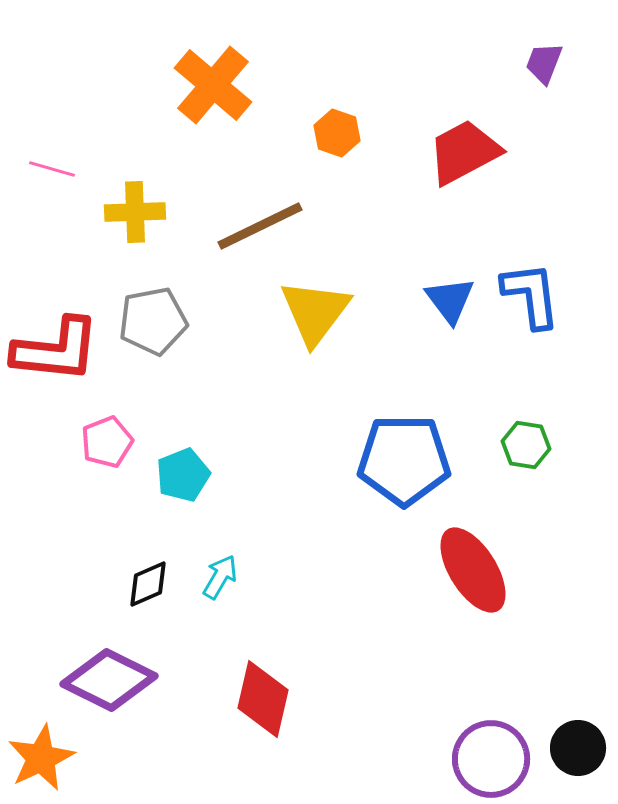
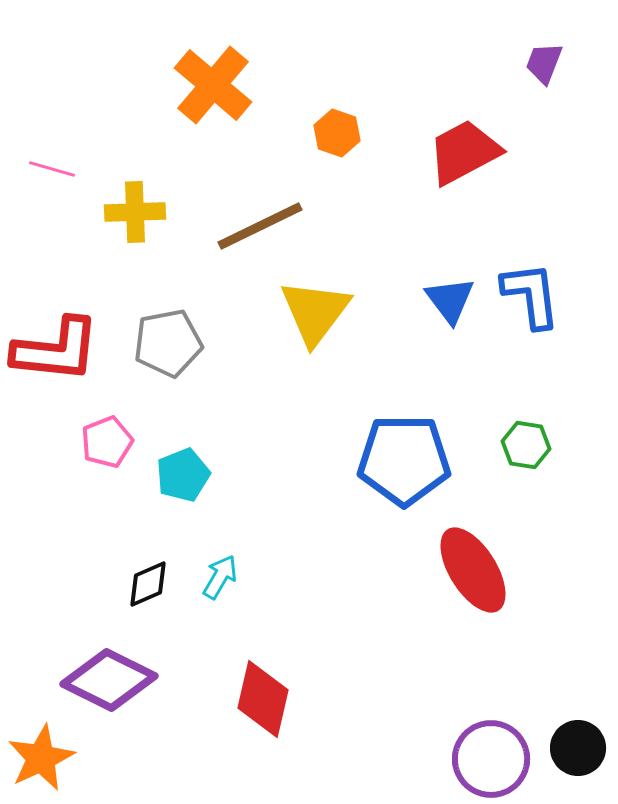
gray pentagon: moved 15 px right, 22 px down
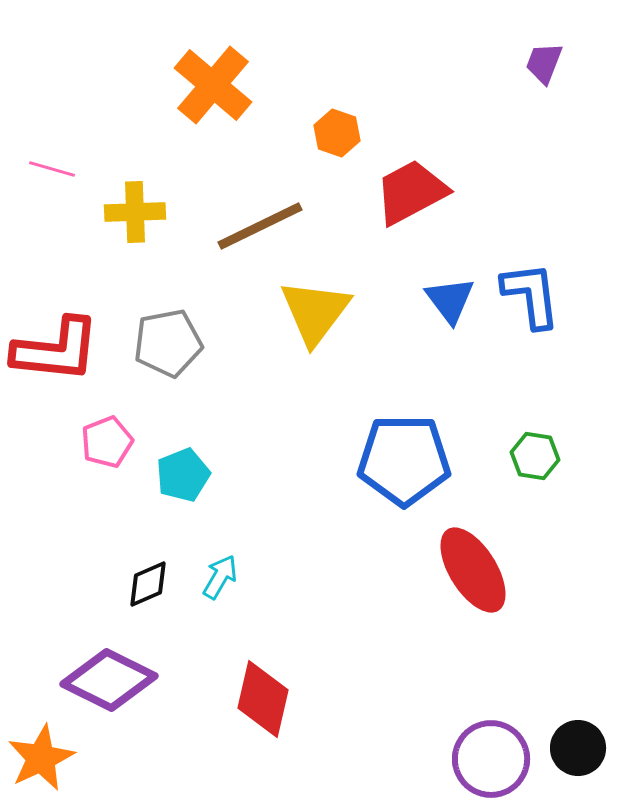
red trapezoid: moved 53 px left, 40 px down
green hexagon: moved 9 px right, 11 px down
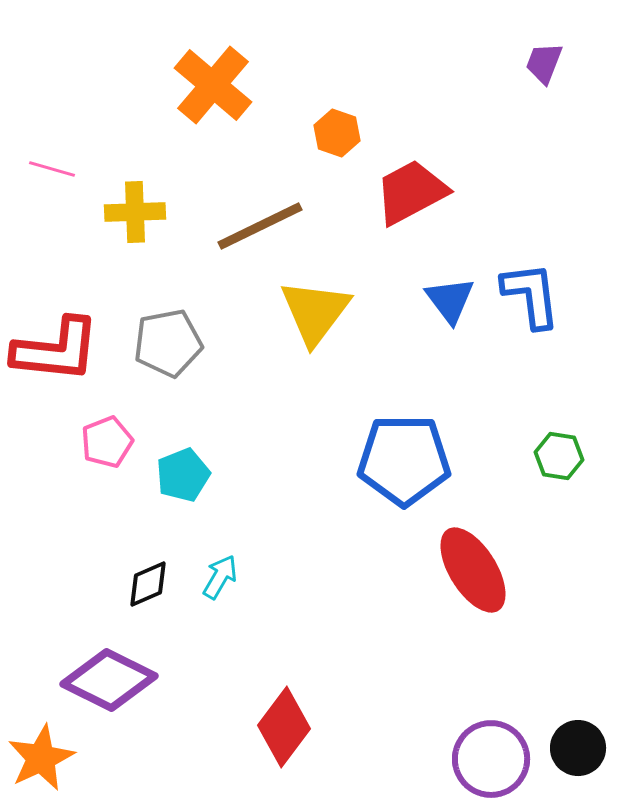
green hexagon: moved 24 px right
red diamond: moved 21 px right, 28 px down; rotated 24 degrees clockwise
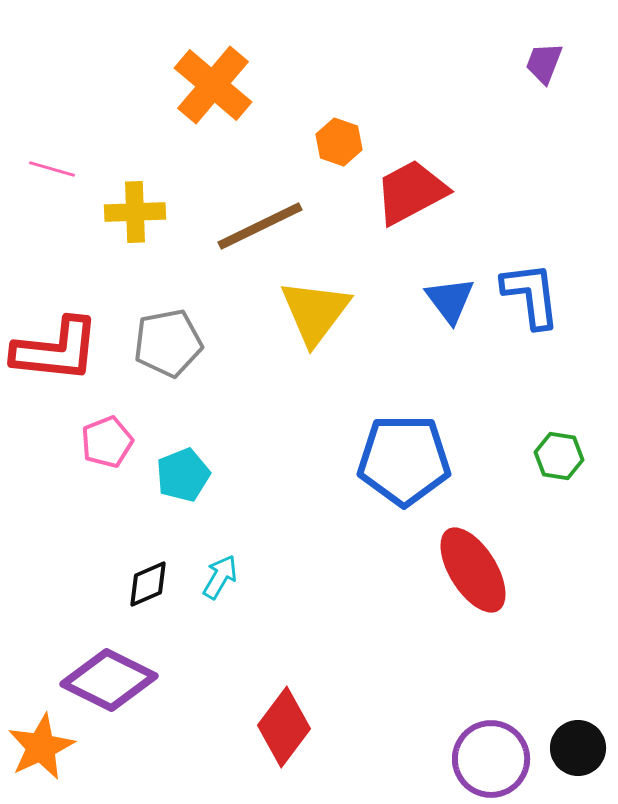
orange hexagon: moved 2 px right, 9 px down
orange star: moved 11 px up
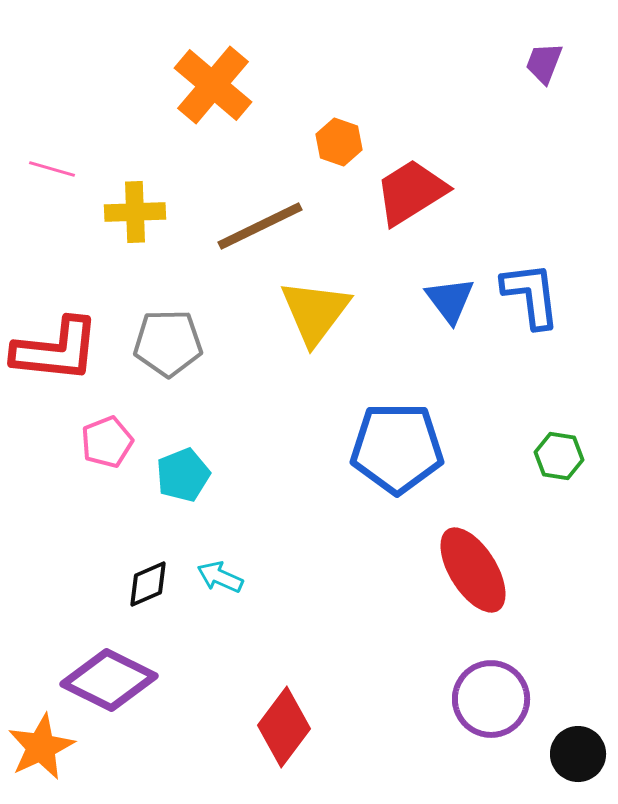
red trapezoid: rotated 4 degrees counterclockwise
gray pentagon: rotated 10 degrees clockwise
blue pentagon: moved 7 px left, 12 px up
cyan arrow: rotated 96 degrees counterclockwise
black circle: moved 6 px down
purple circle: moved 60 px up
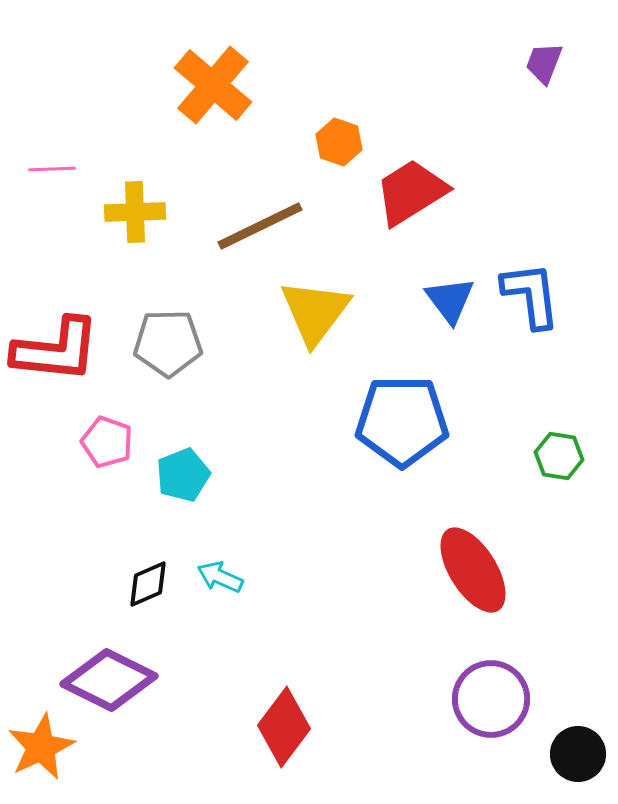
pink line: rotated 18 degrees counterclockwise
pink pentagon: rotated 30 degrees counterclockwise
blue pentagon: moved 5 px right, 27 px up
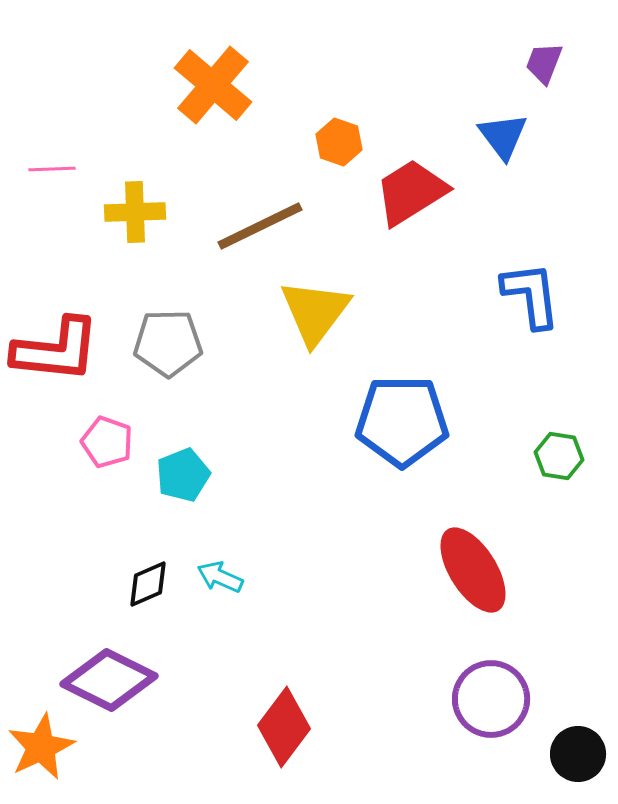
blue triangle: moved 53 px right, 164 px up
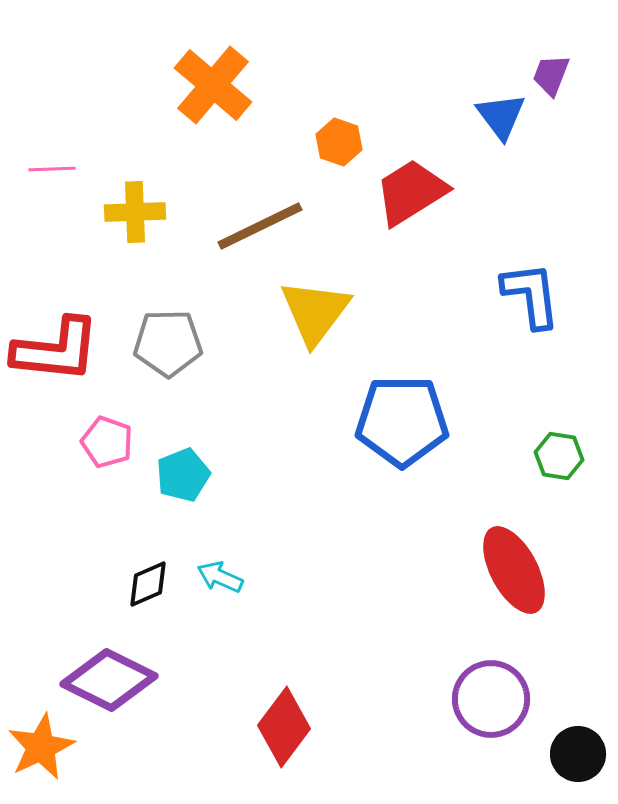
purple trapezoid: moved 7 px right, 12 px down
blue triangle: moved 2 px left, 20 px up
red ellipse: moved 41 px right; rotated 4 degrees clockwise
